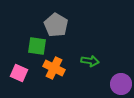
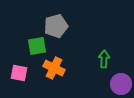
gray pentagon: moved 1 px down; rotated 25 degrees clockwise
green square: rotated 18 degrees counterclockwise
green arrow: moved 14 px right, 2 px up; rotated 96 degrees counterclockwise
pink square: rotated 12 degrees counterclockwise
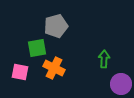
green square: moved 2 px down
pink square: moved 1 px right, 1 px up
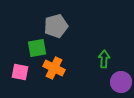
purple circle: moved 2 px up
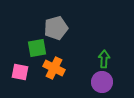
gray pentagon: moved 2 px down
purple circle: moved 19 px left
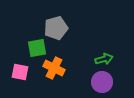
green arrow: rotated 72 degrees clockwise
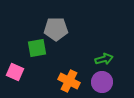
gray pentagon: moved 1 px down; rotated 15 degrees clockwise
orange cross: moved 15 px right, 13 px down
pink square: moved 5 px left; rotated 12 degrees clockwise
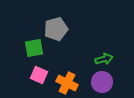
gray pentagon: rotated 15 degrees counterclockwise
green square: moved 3 px left
pink square: moved 24 px right, 3 px down
orange cross: moved 2 px left, 2 px down
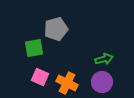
pink square: moved 1 px right, 2 px down
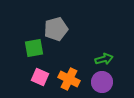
orange cross: moved 2 px right, 4 px up
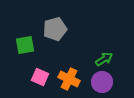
gray pentagon: moved 1 px left
green square: moved 9 px left, 3 px up
green arrow: rotated 18 degrees counterclockwise
